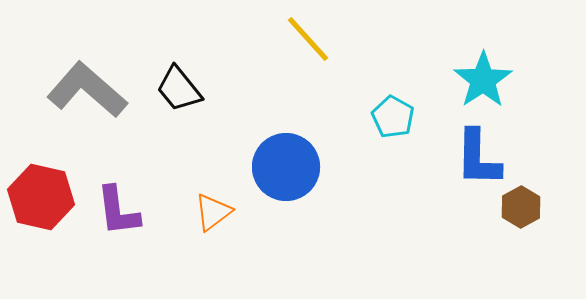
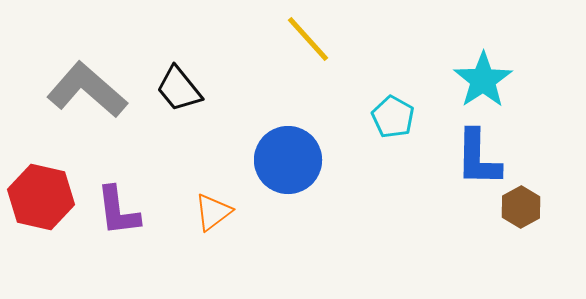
blue circle: moved 2 px right, 7 px up
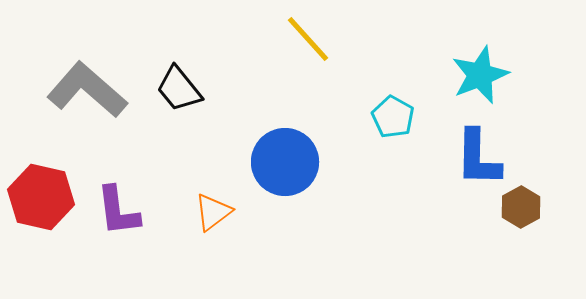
cyan star: moved 3 px left, 5 px up; rotated 12 degrees clockwise
blue circle: moved 3 px left, 2 px down
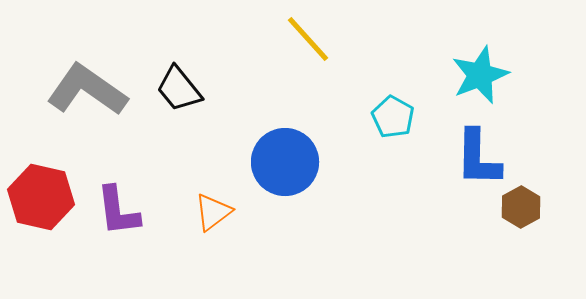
gray L-shape: rotated 6 degrees counterclockwise
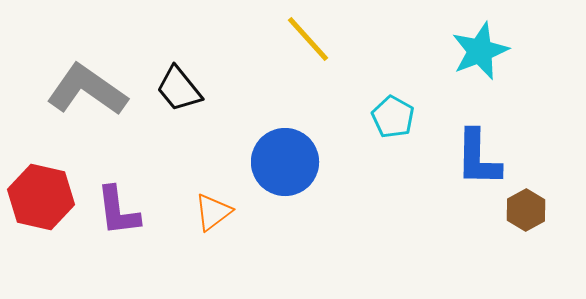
cyan star: moved 24 px up
brown hexagon: moved 5 px right, 3 px down
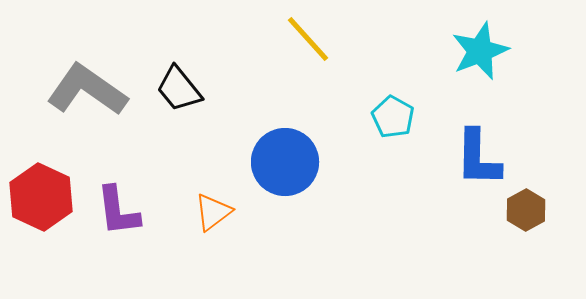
red hexagon: rotated 12 degrees clockwise
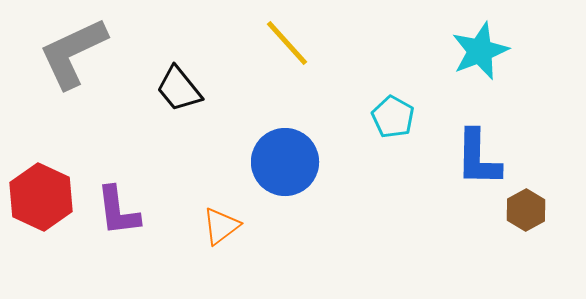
yellow line: moved 21 px left, 4 px down
gray L-shape: moved 14 px left, 37 px up; rotated 60 degrees counterclockwise
orange triangle: moved 8 px right, 14 px down
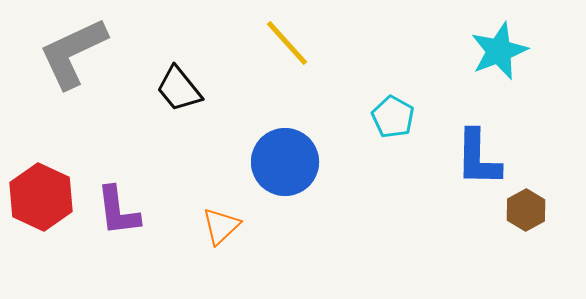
cyan star: moved 19 px right
orange triangle: rotated 6 degrees counterclockwise
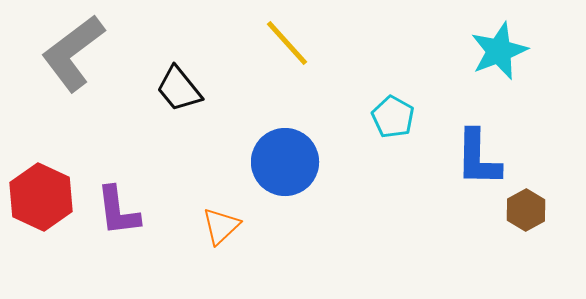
gray L-shape: rotated 12 degrees counterclockwise
